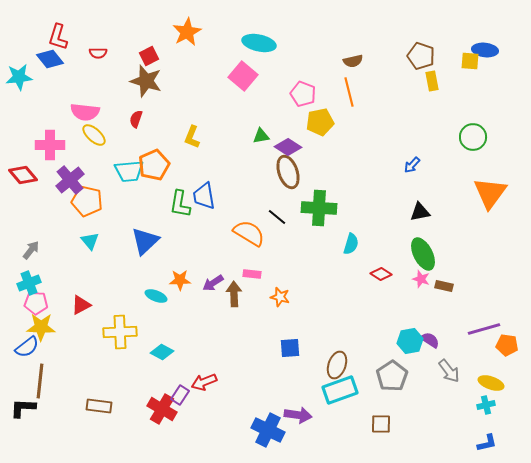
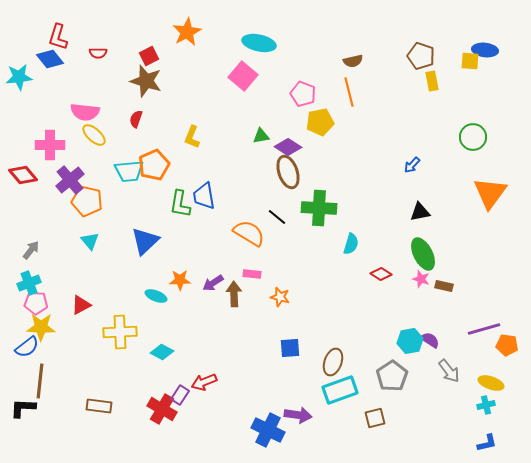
brown ellipse at (337, 365): moved 4 px left, 3 px up
brown square at (381, 424): moved 6 px left, 6 px up; rotated 15 degrees counterclockwise
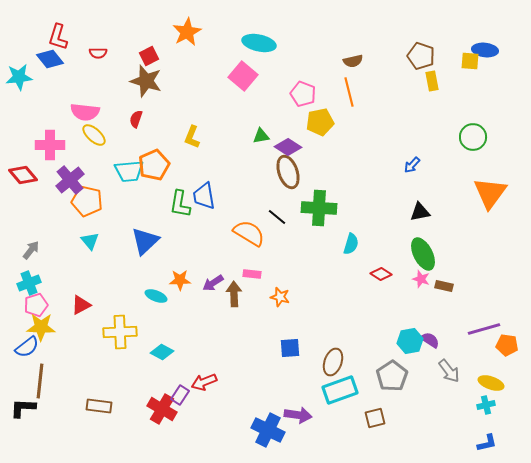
pink pentagon at (36, 303): moved 2 px down; rotated 20 degrees counterclockwise
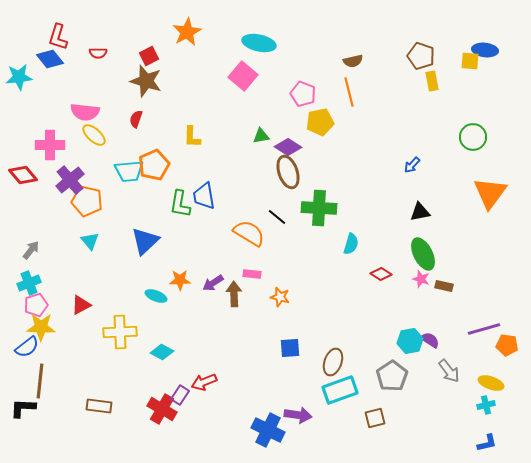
yellow L-shape at (192, 137): rotated 20 degrees counterclockwise
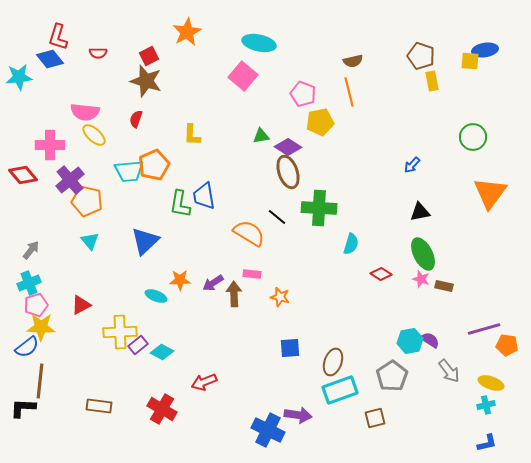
blue ellipse at (485, 50): rotated 15 degrees counterclockwise
yellow L-shape at (192, 137): moved 2 px up
purple rectangle at (180, 395): moved 42 px left, 50 px up; rotated 18 degrees clockwise
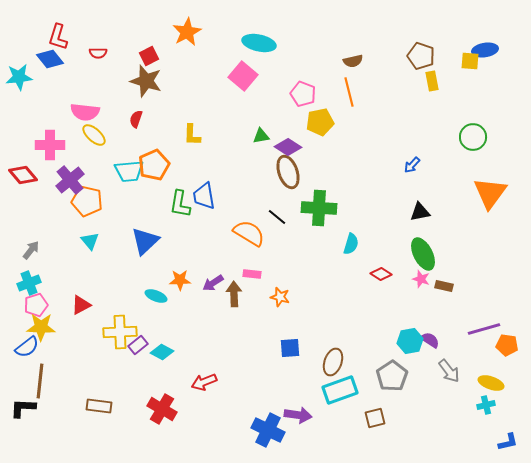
blue L-shape at (487, 443): moved 21 px right, 1 px up
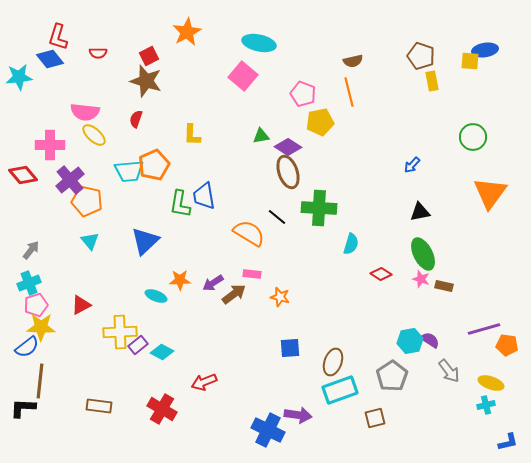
brown arrow at (234, 294): rotated 55 degrees clockwise
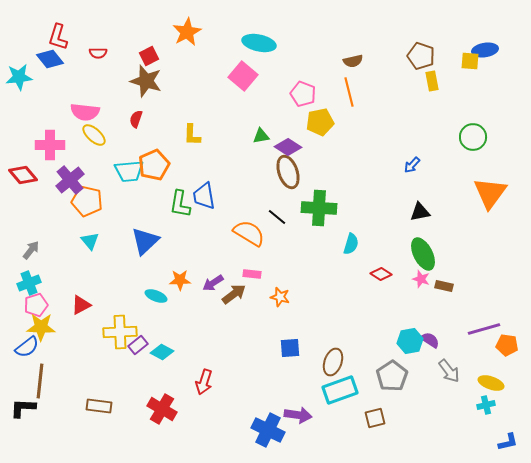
red arrow at (204, 382): rotated 50 degrees counterclockwise
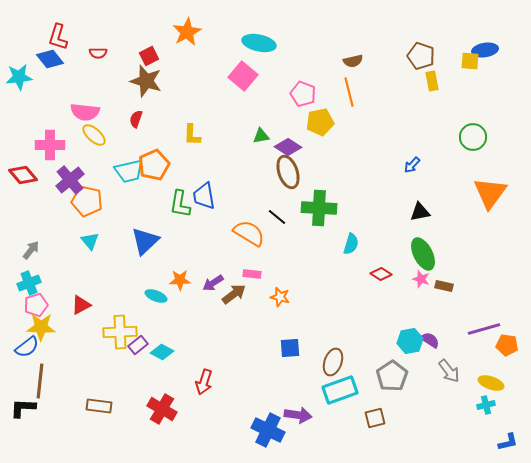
cyan trapezoid at (129, 171): rotated 8 degrees counterclockwise
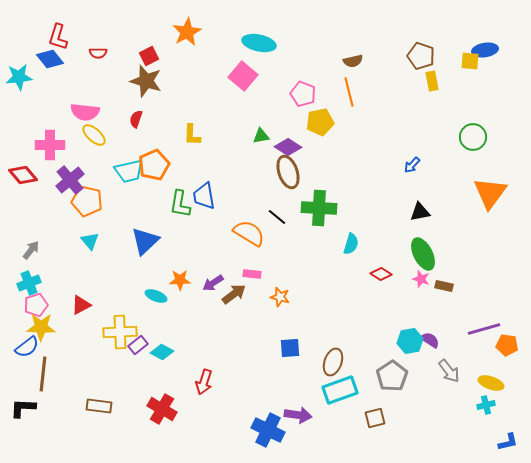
brown line at (40, 381): moved 3 px right, 7 px up
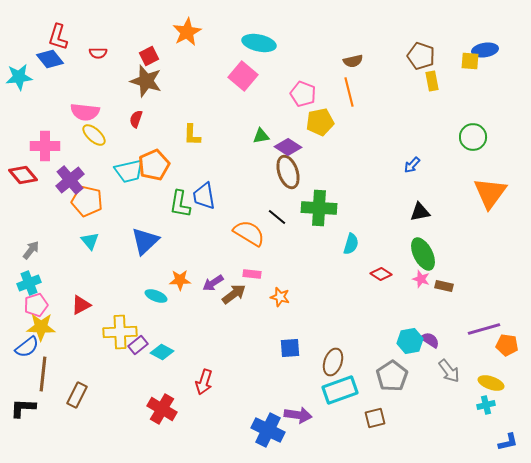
pink cross at (50, 145): moved 5 px left, 1 px down
brown rectangle at (99, 406): moved 22 px left, 11 px up; rotated 70 degrees counterclockwise
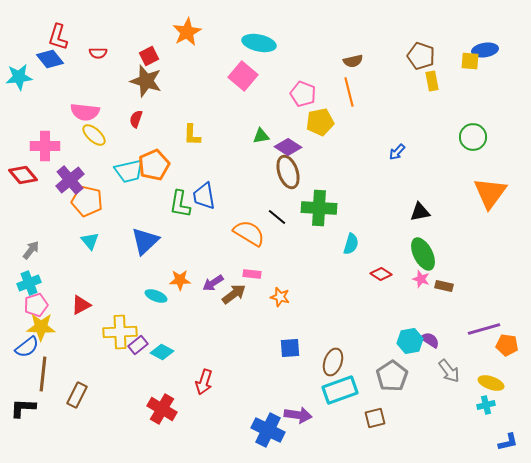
blue arrow at (412, 165): moved 15 px left, 13 px up
